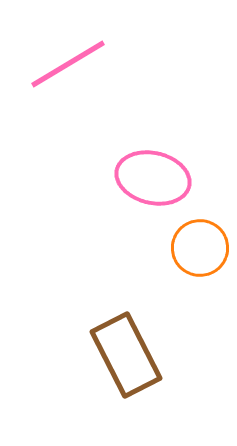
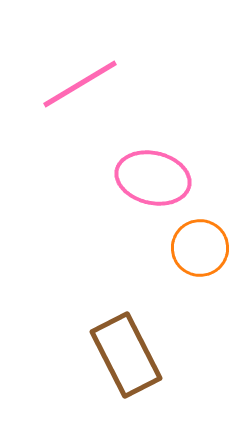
pink line: moved 12 px right, 20 px down
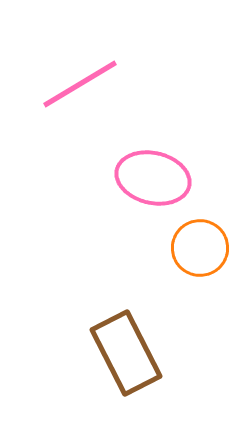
brown rectangle: moved 2 px up
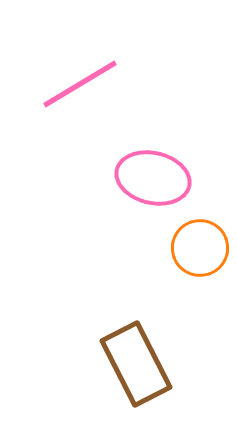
brown rectangle: moved 10 px right, 11 px down
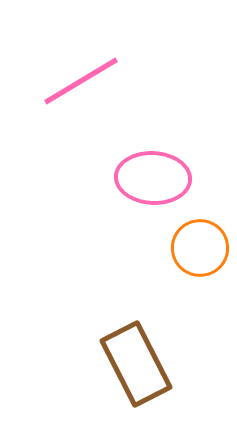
pink line: moved 1 px right, 3 px up
pink ellipse: rotated 10 degrees counterclockwise
